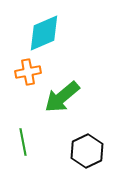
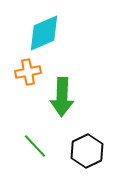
green arrow: rotated 48 degrees counterclockwise
green line: moved 12 px right, 4 px down; rotated 32 degrees counterclockwise
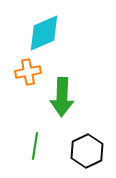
green line: rotated 52 degrees clockwise
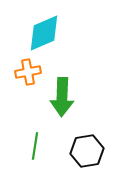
black hexagon: rotated 16 degrees clockwise
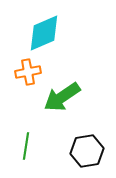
green arrow: rotated 54 degrees clockwise
green line: moved 9 px left
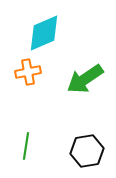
green arrow: moved 23 px right, 18 px up
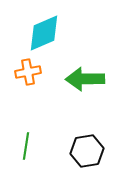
green arrow: rotated 33 degrees clockwise
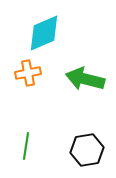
orange cross: moved 1 px down
green arrow: rotated 15 degrees clockwise
black hexagon: moved 1 px up
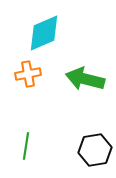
orange cross: moved 1 px down
black hexagon: moved 8 px right
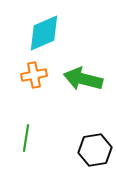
orange cross: moved 6 px right, 1 px down
green arrow: moved 2 px left
green line: moved 8 px up
